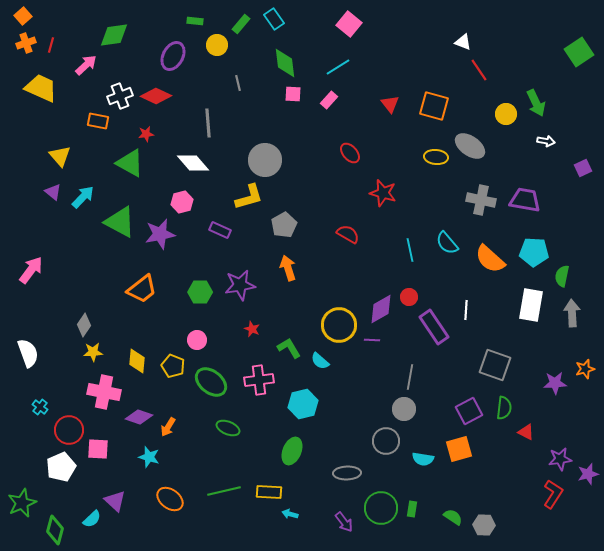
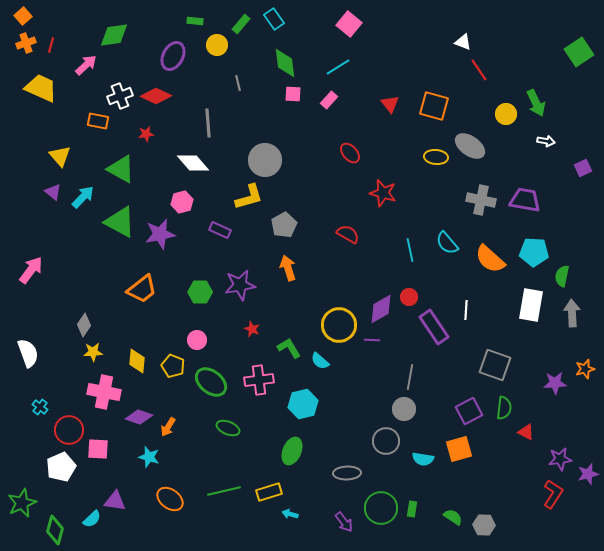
green triangle at (130, 163): moved 9 px left, 6 px down
yellow rectangle at (269, 492): rotated 20 degrees counterclockwise
purple triangle at (115, 501): rotated 35 degrees counterclockwise
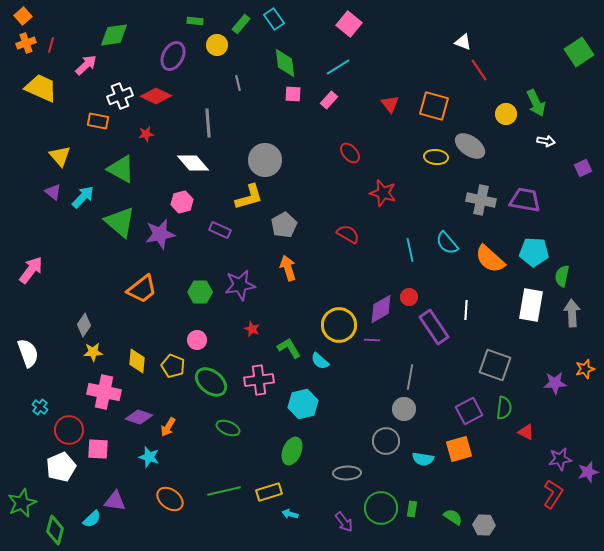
green triangle at (120, 222): rotated 12 degrees clockwise
purple star at (588, 474): moved 2 px up
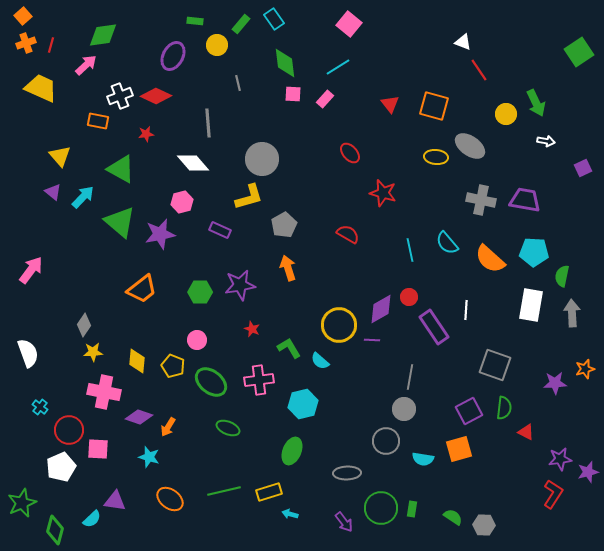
green diamond at (114, 35): moved 11 px left
pink rectangle at (329, 100): moved 4 px left, 1 px up
gray circle at (265, 160): moved 3 px left, 1 px up
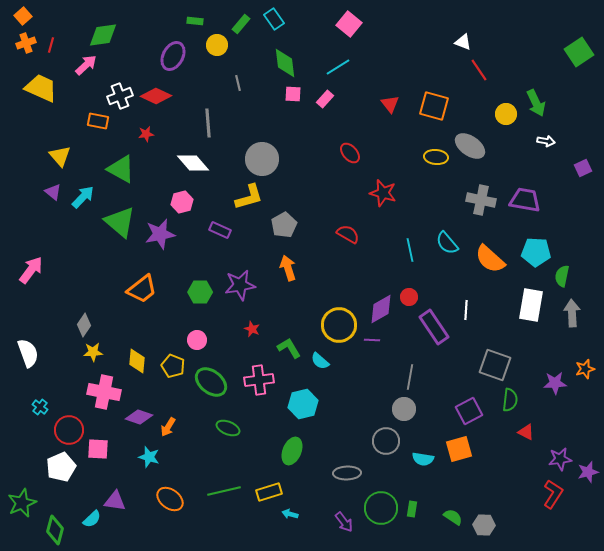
cyan pentagon at (534, 252): moved 2 px right
green semicircle at (504, 408): moved 6 px right, 8 px up
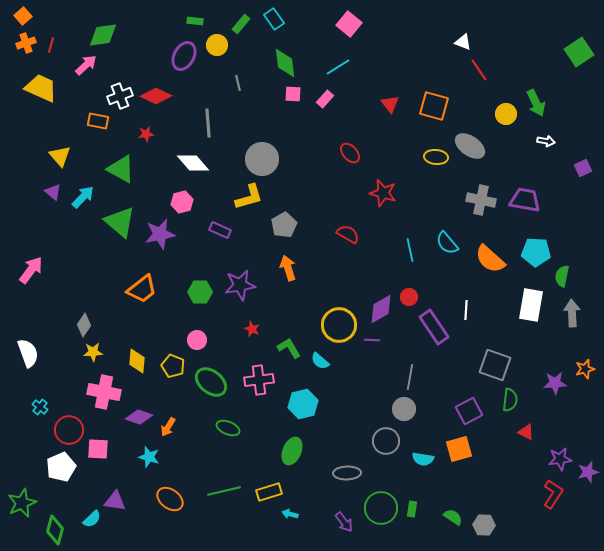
purple ellipse at (173, 56): moved 11 px right
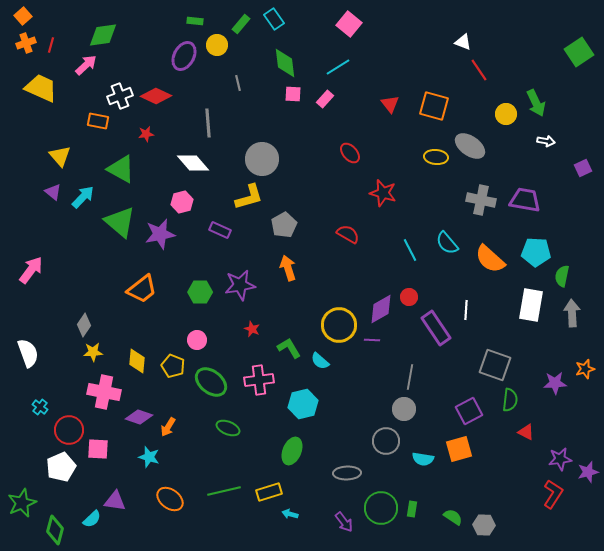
cyan line at (410, 250): rotated 15 degrees counterclockwise
purple rectangle at (434, 327): moved 2 px right, 1 px down
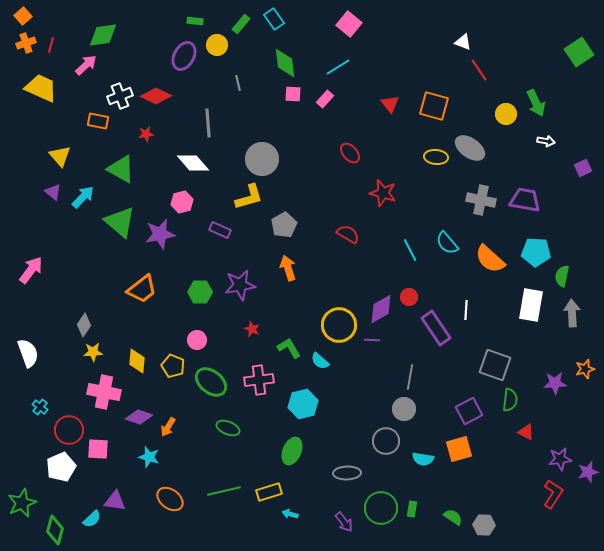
gray ellipse at (470, 146): moved 2 px down
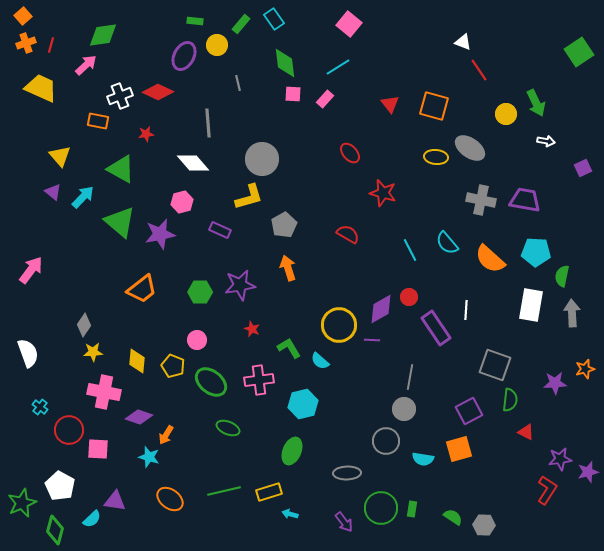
red diamond at (156, 96): moved 2 px right, 4 px up
orange arrow at (168, 427): moved 2 px left, 8 px down
white pentagon at (61, 467): moved 1 px left, 19 px down; rotated 20 degrees counterclockwise
red L-shape at (553, 494): moved 6 px left, 4 px up
